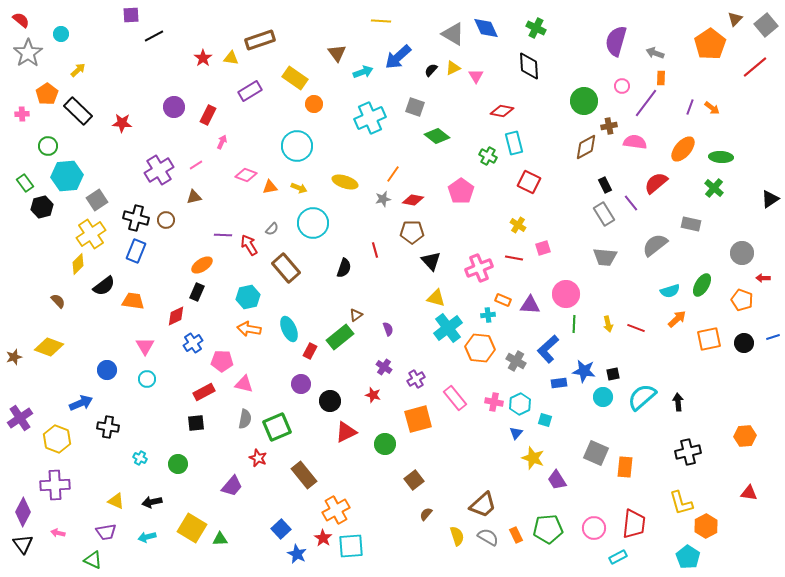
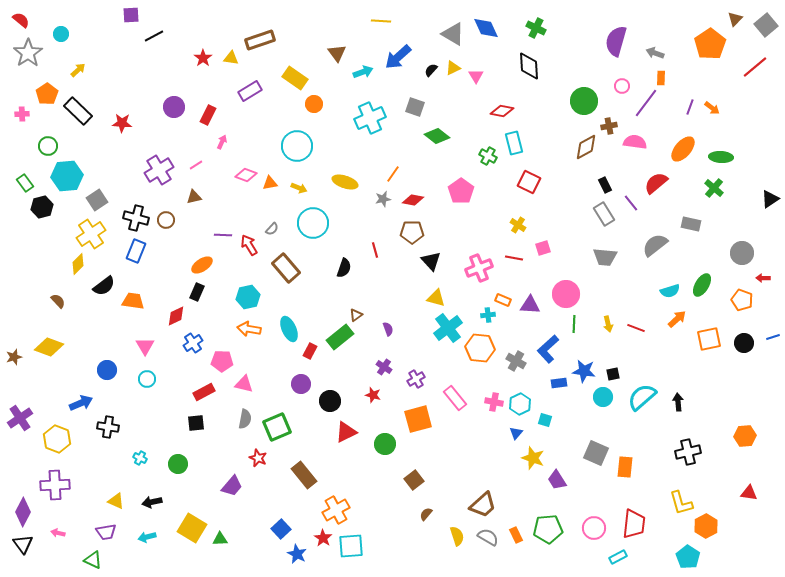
orange triangle at (270, 187): moved 4 px up
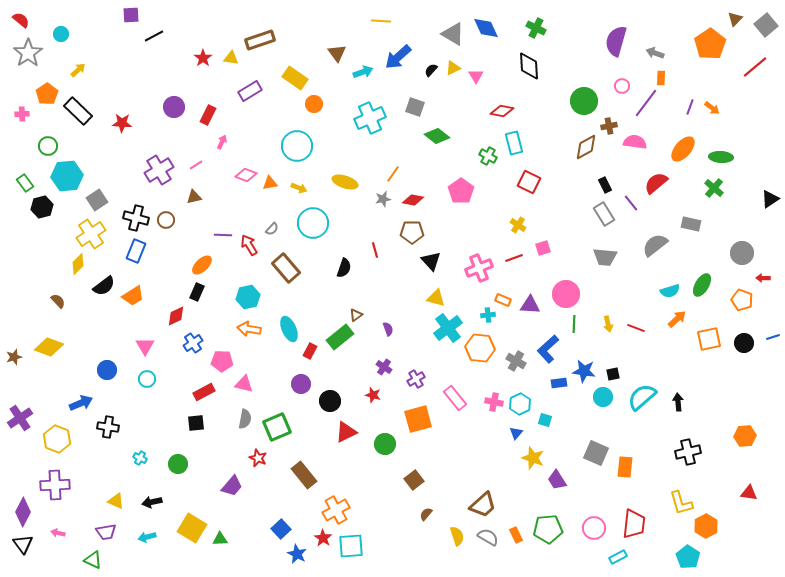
red line at (514, 258): rotated 30 degrees counterclockwise
orange ellipse at (202, 265): rotated 10 degrees counterclockwise
orange trapezoid at (133, 301): moved 5 px up; rotated 140 degrees clockwise
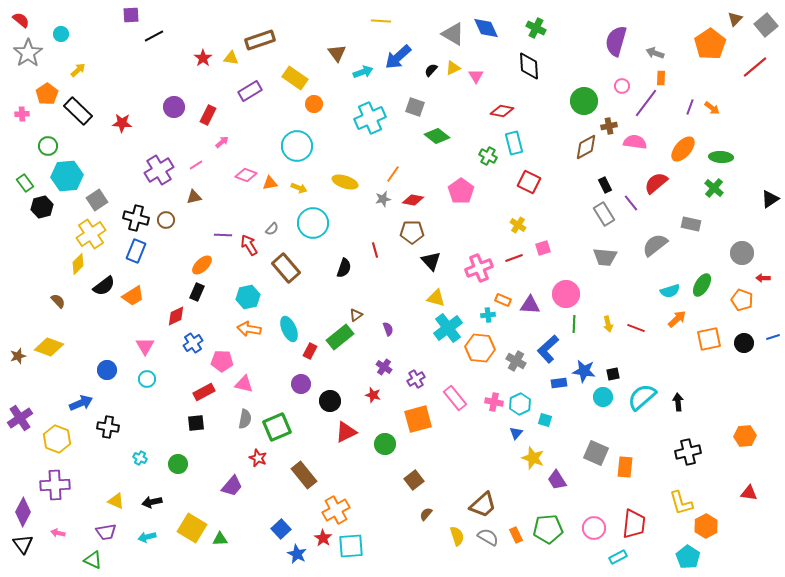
pink arrow at (222, 142): rotated 24 degrees clockwise
brown star at (14, 357): moved 4 px right, 1 px up
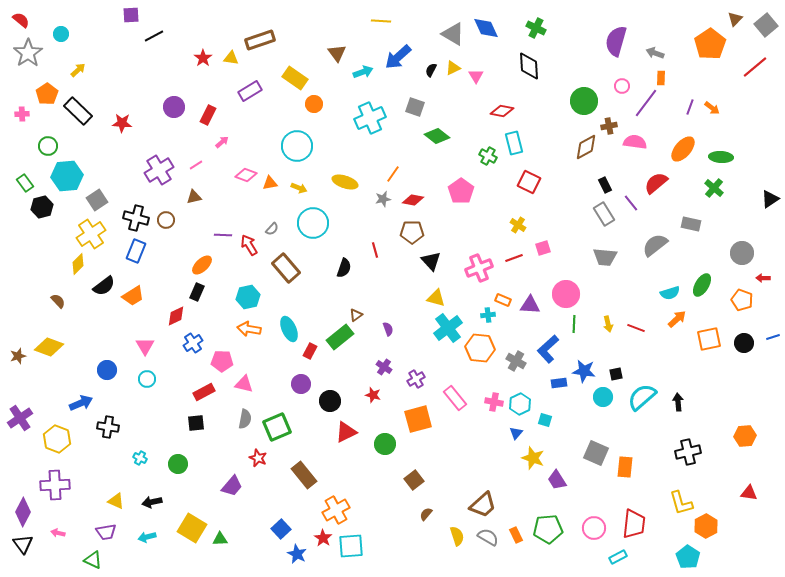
black semicircle at (431, 70): rotated 16 degrees counterclockwise
cyan semicircle at (670, 291): moved 2 px down
black square at (613, 374): moved 3 px right
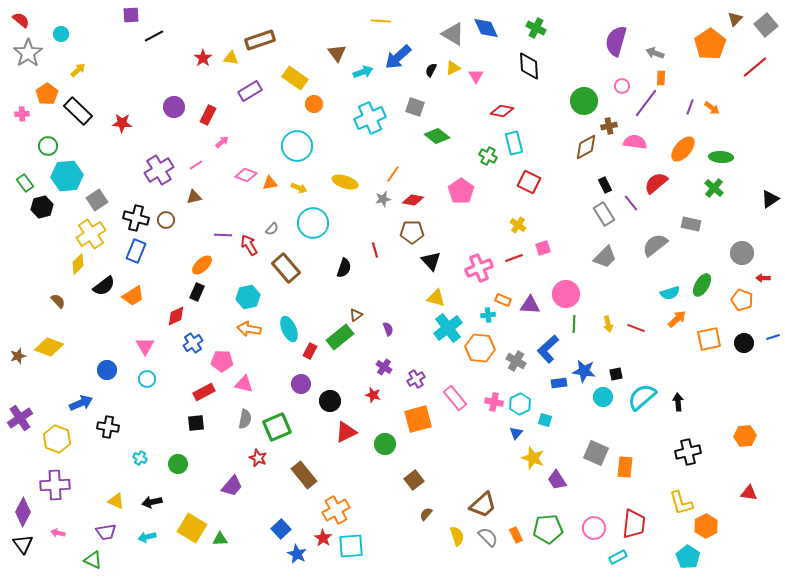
gray trapezoid at (605, 257): rotated 50 degrees counterclockwise
gray semicircle at (488, 537): rotated 15 degrees clockwise
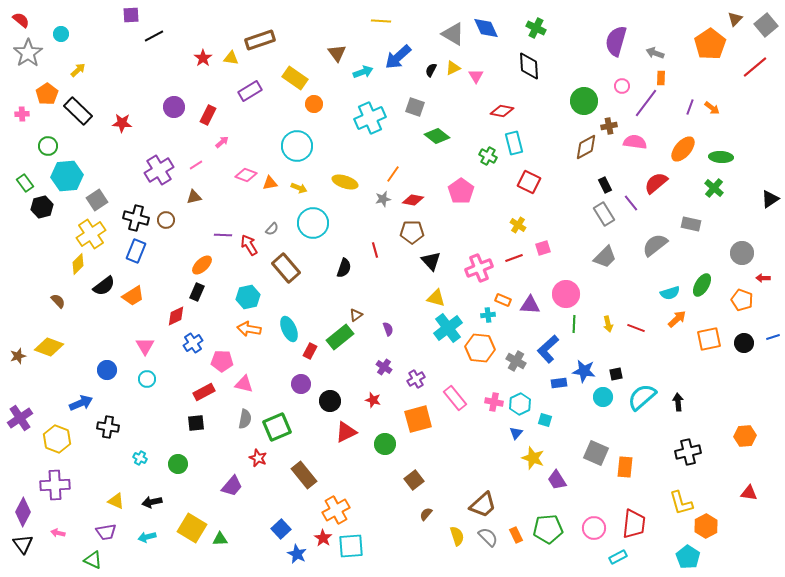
red star at (373, 395): moved 5 px down
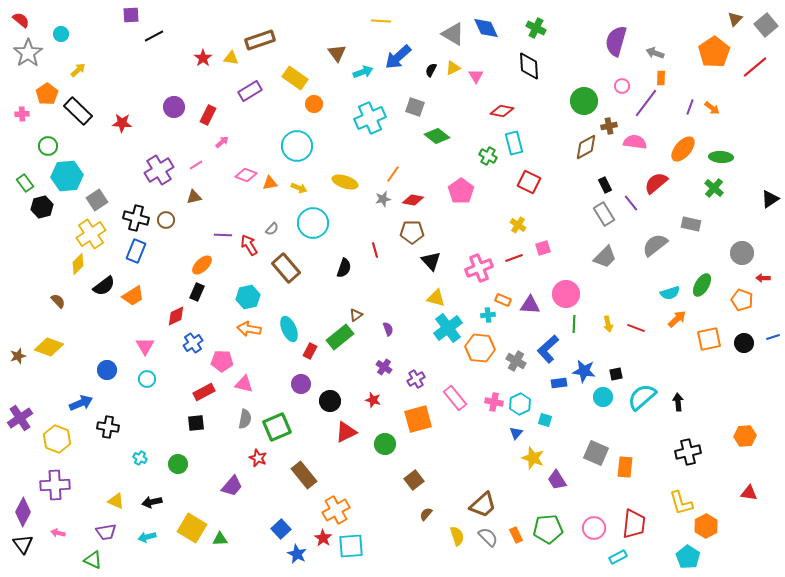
orange pentagon at (710, 44): moved 4 px right, 8 px down
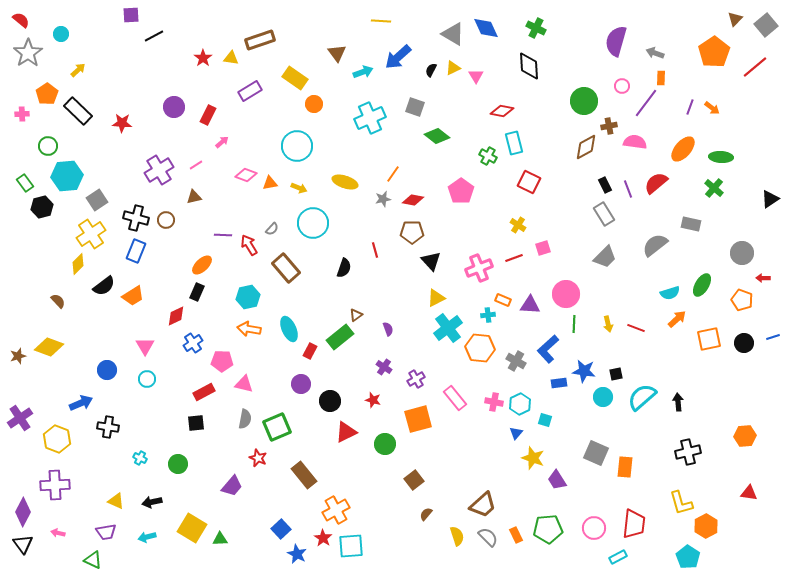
purple line at (631, 203): moved 3 px left, 14 px up; rotated 18 degrees clockwise
yellow triangle at (436, 298): rotated 42 degrees counterclockwise
